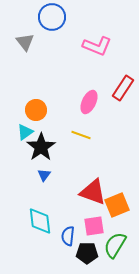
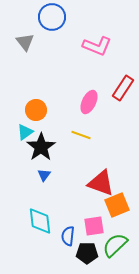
red triangle: moved 8 px right, 9 px up
green semicircle: rotated 16 degrees clockwise
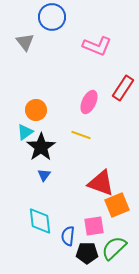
green semicircle: moved 1 px left, 3 px down
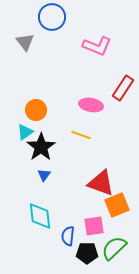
pink ellipse: moved 2 px right, 3 px down; rotated 75 degrees clockwise
cyan diamond: moved 5 px up
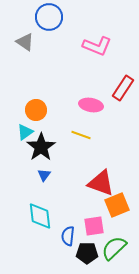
blue circle: moved 3 px left
gray triangle: rotated 18 degrees counterclockwise
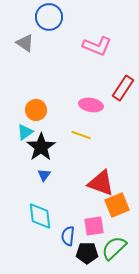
gray triangle: moved 1 px down
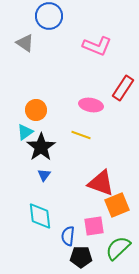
blue circle: moved 1 px up
green semicircle: moved 4 px right
black pentagon: moved 6 px left, 4 px down
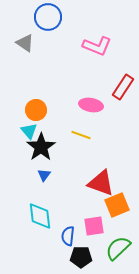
blue circle: moved 1 px left, 1 px down
red rectangle: moved 1 px up
cyan triangle: moved 4 px right, 1 px up; rotated 36 degrees counterclockwise
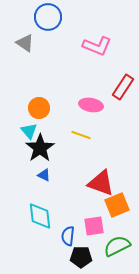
orange circle: moved 3 px right, 2 px up
black star: moved 1 px left, 1 px down
blue triangle: rotated 40 degrees counterclockwise
green semicircle: moved 1 px left, 2 px up; rotated 16 degrees clockwise
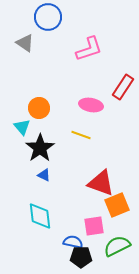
pink L-shape: moved 8 px left, 3 px down; rotated 40 degrees counterclockwise
cyan triangle: moved 7 px left, 4 px up
blue semicircle: moved 5 px right, 6 px down; rotated 96 degrees clockwise
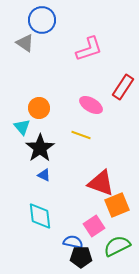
blue circle: moved 6 px left, 3 px down
pink ellipse: rotated 20 degrees clockwise
pink square: rotated 25 degrees counterclockwise
